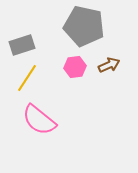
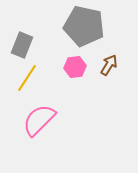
gray rectangle: rotated 50 degrees counterclockwise
brown arrow: rotated 35 degrees counterclockwise
pink semicircle: rotated 96 degrees clockwise
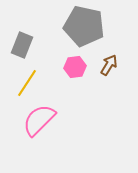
yellow line: moved 5 px down
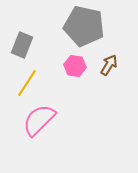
pink hexagon: moved 1 px up; rotated 15 degrees clockwise
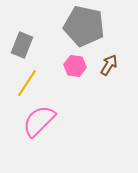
pink semicircle: moved 1 px down
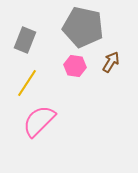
gray pentagon: moved 1 px left, 1 px down
gray rectangle: moved 3 px right, 5 px up
brown arrow: moved 2 px right, 3 px up
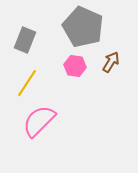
gray pentagon: rotated 12 degrees clockwise
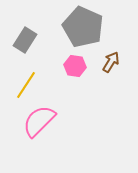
gray rectangle: rotated 10 degrees clockwise
yellow line: moved 1 px left, 2 px down
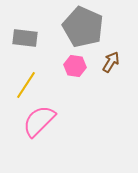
gray rectangle: moved 2 px up; rotated 65 degrees clockwise
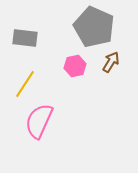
gray pentagon: moved 11 px right
pink hexagon: rotated 20 degrees counterclockwise
yellow line: moved 1 px left, 1 px up
pink semicircle: rotated 21 degrees counterclockwise
